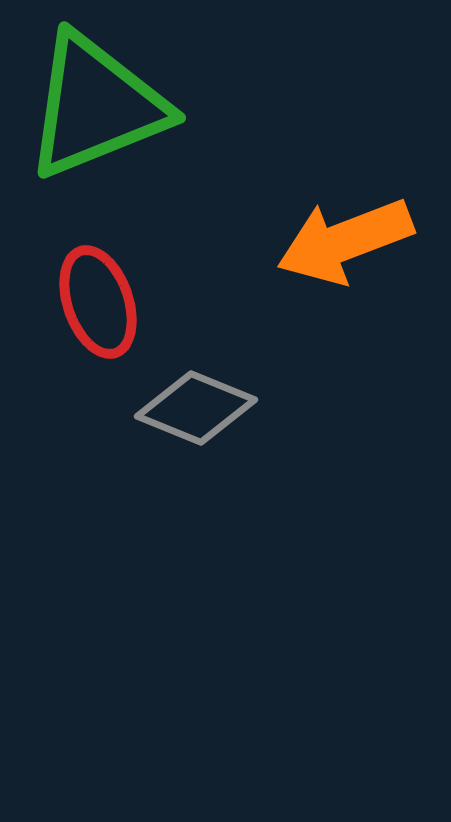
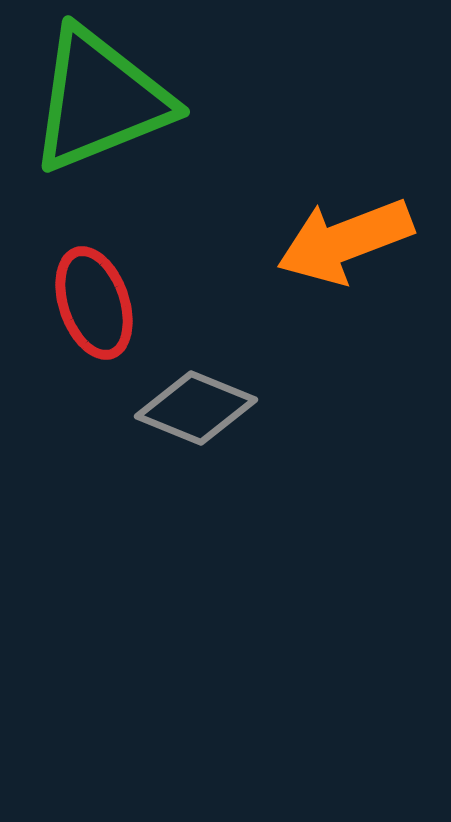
green triangle: moved 4 px right, 6 px up
red ellipse: moved 4 px left, 1 px down
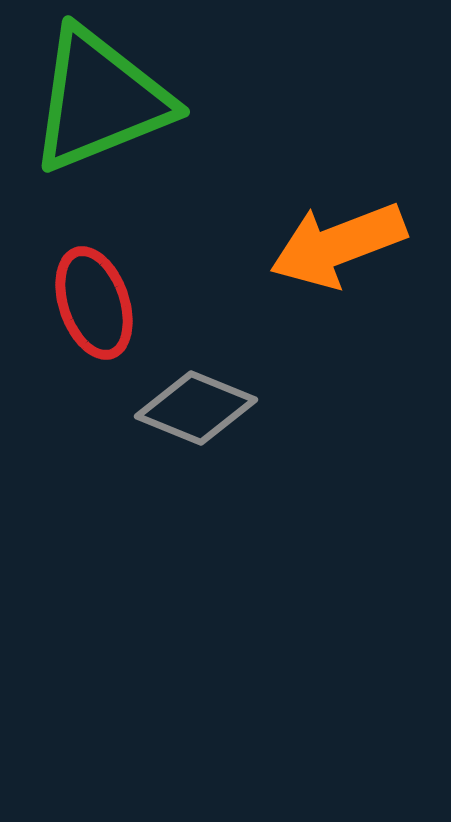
orange arrow: moved 7 px left, 4 px down
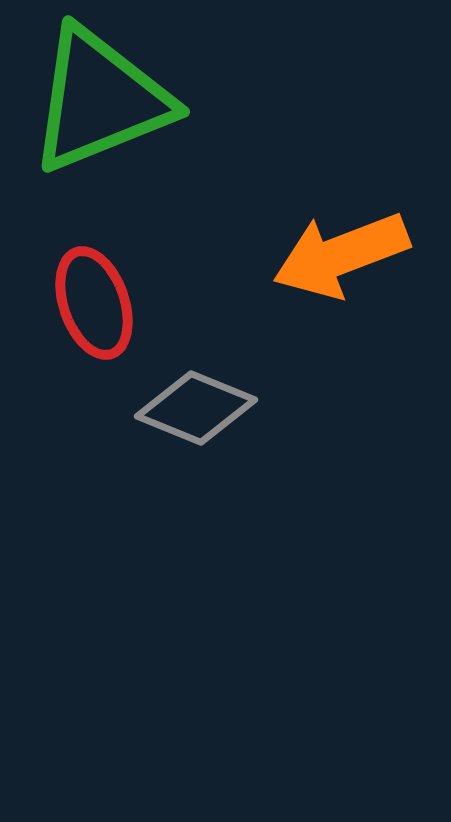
orange arrow: moved 3 px right, 10 px down
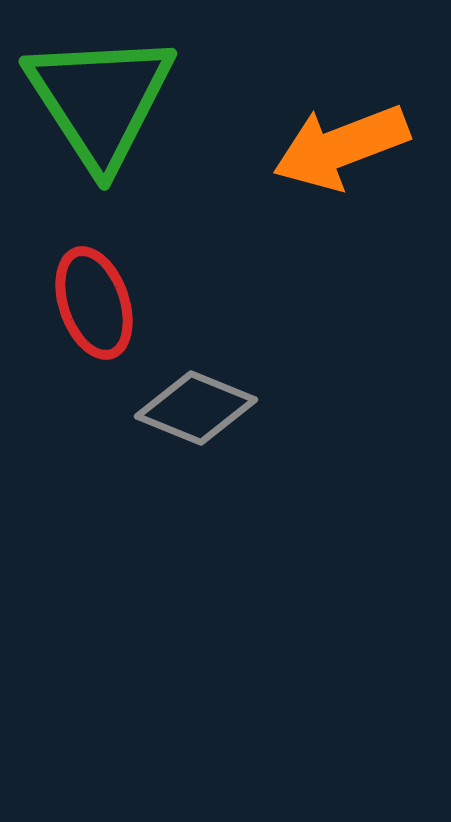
green triangle: rotated 41 degrees counterclockwise
orange arrow: moved 108 px up
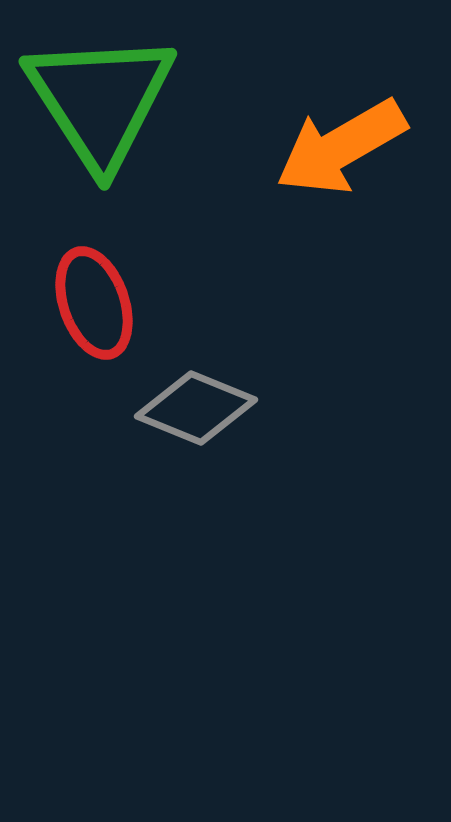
orange arrow: rotated 9 degrees counterclockwise
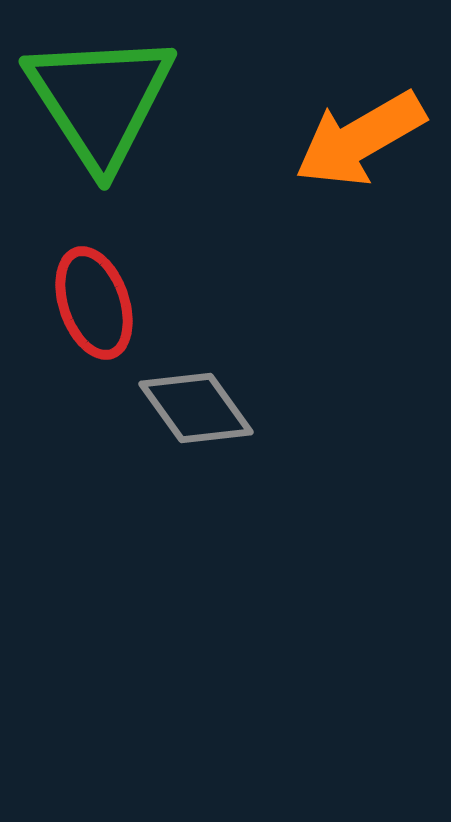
orange arrow: moved 19 px right, 8 px up
gray diamond: rotated 32 degrees clockwise
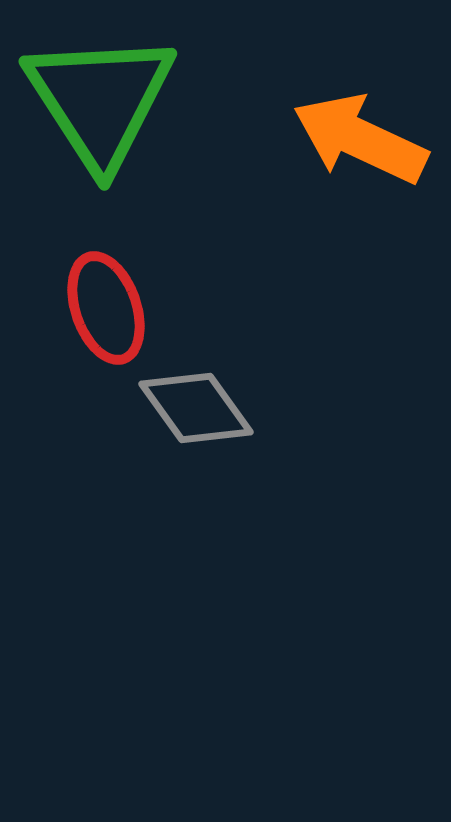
orange arrow: rotated 55 degrees clockwise
red ellipse: moved 12 px right, 5 px down
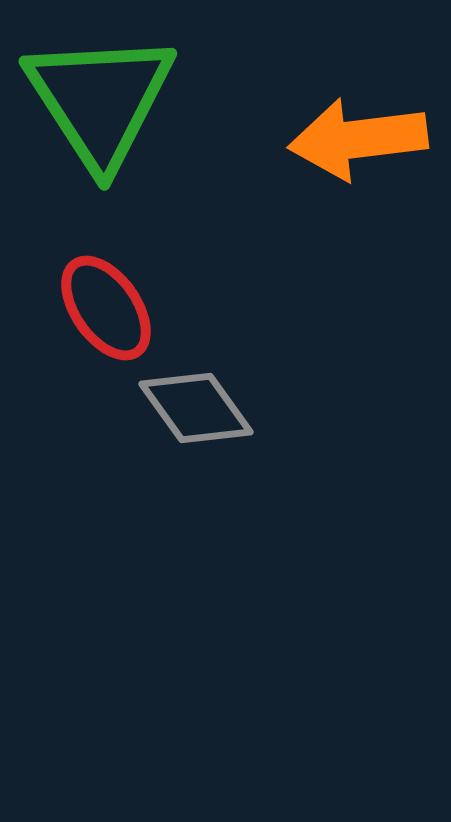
orange arrow: moved 2 px left; rotated 32 degrees counterclockwise
red ellipse: rotated 16 degrees counterclockwise
